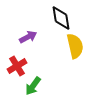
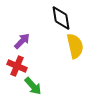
purple arrow: moved 6 px left, 4 px down; rotated 18 degrees counterclockwise
red cross: rotated 36 degrees counterclockwise
green arrow: rotated 78 degrees counterclockwise
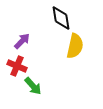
yellow semicircle: rotated 25 degrees clockwise
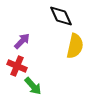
black diamond: moved 2 px up; rotated 15 degrees counterclockwise
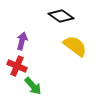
black diamond: rotated 30 degrees counterclockwise
purple arrow: rotated 30 degrees counterclockwise
yellow semicircle: rotated 65 degrees counterclockwise
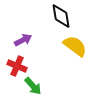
black diamond: rotated 45 degrees clockwise
purple arrow: moved 1 px right, 1 px up; rotated 48 degrees clockwise
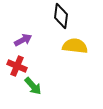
black diamond: rotated 15 degrees clockwise
yellow semicircle: rotated 30 degrees counterclockwise
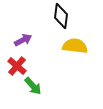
red cross: rotated 18 degrees clockwise
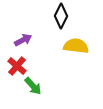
black diamond: rotated 20 degrees clockwise
yellow semicircle: moved 1 px right
